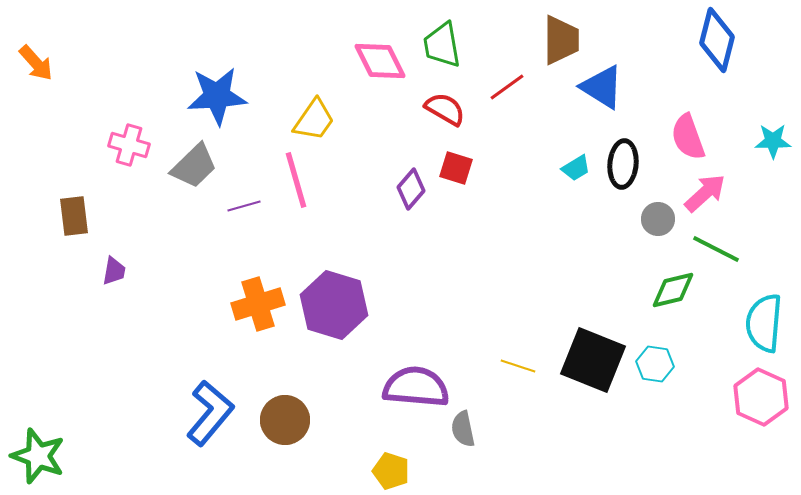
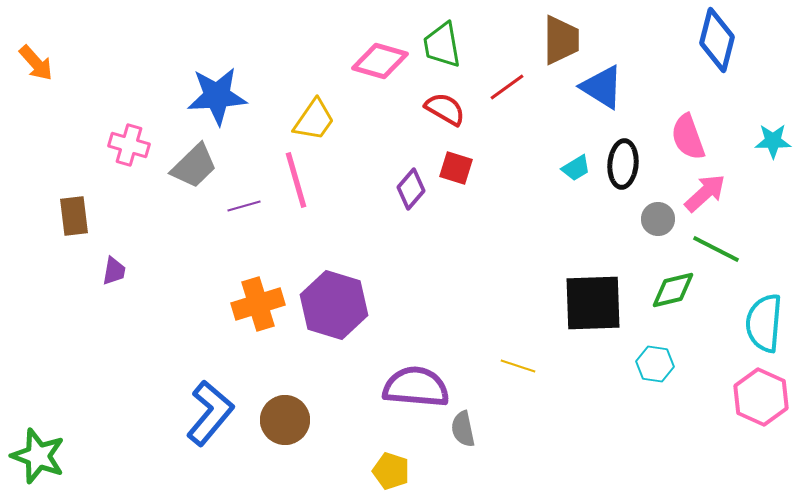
pink diamond: rotated 48 degrees counterclockwise
black square: moved 57 px up; rotated 24 degrees counterclockwise
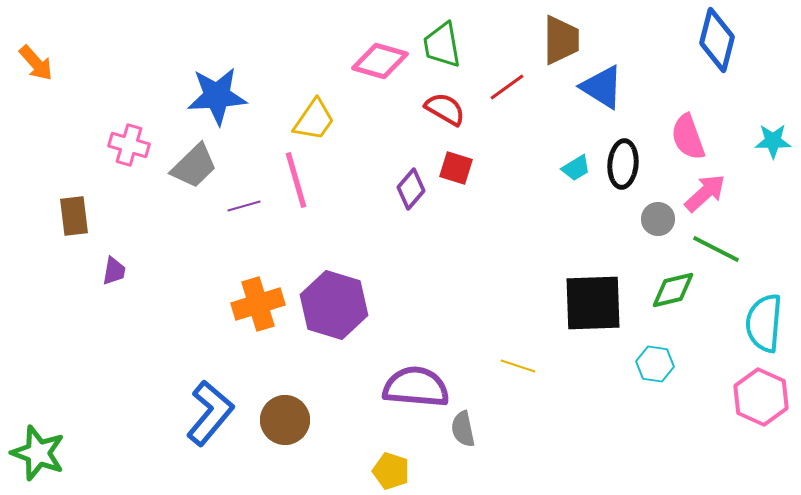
green star: moved 3 px up
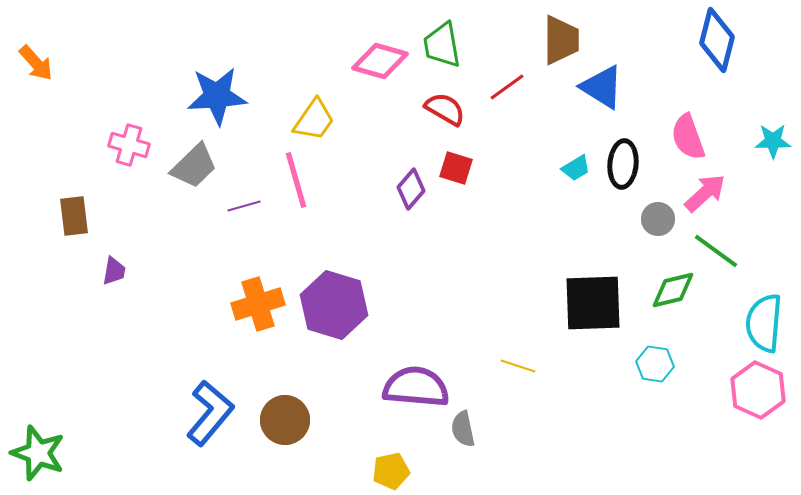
green line: moved 2 px down; rotated 9 degrees clockwise
pink hexagon: moved 3 px left, 7 px up
yellow pentagon: rotated 30 degrees counterclockwise
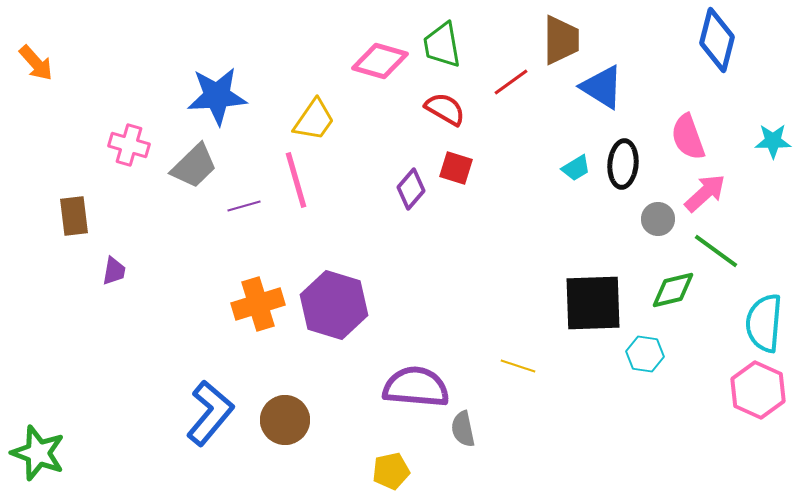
red line: moved 4 px right, 5 px up
cyan hexagon: moved 10 px left, 10 px up
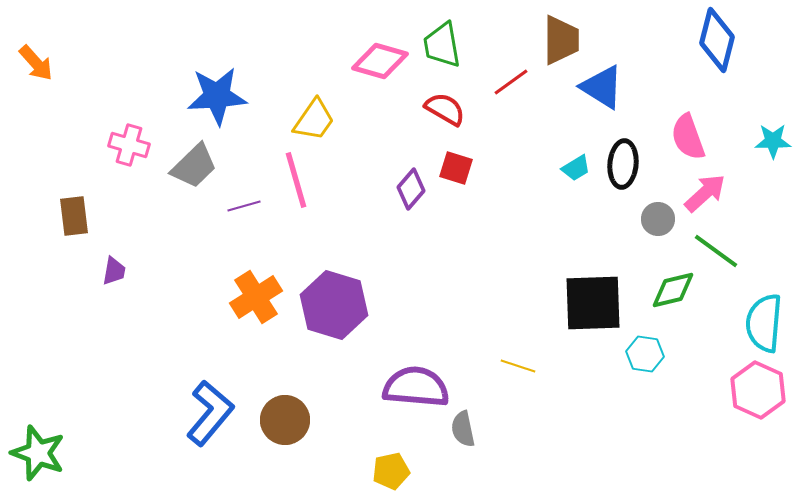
orange cross: moved 2 px left, 7 px up; rotated 15 degrees counterclockwise
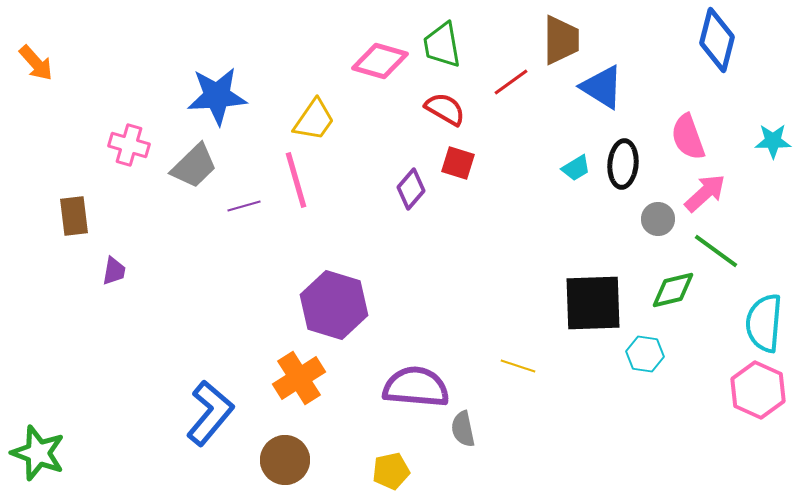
red square: moved 2 px right, 5 px up
orange cross: moved 43 px right, 81 px down
brown circle: moved 40 px down
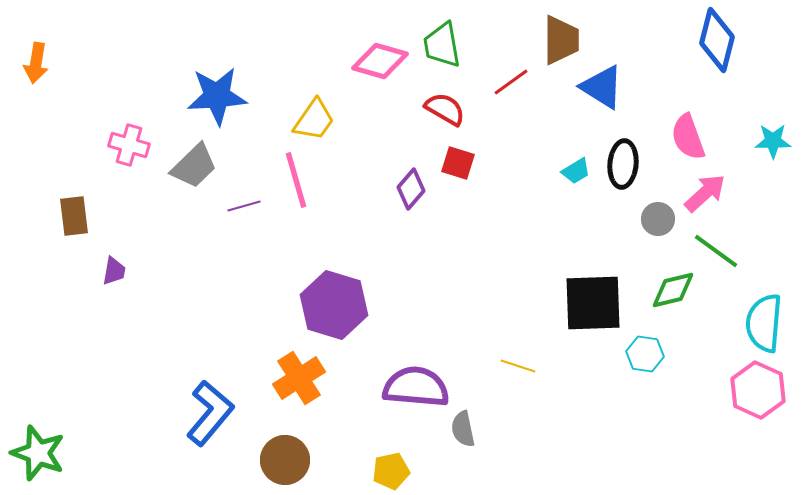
orange arrow: rotated 51 degrees clockwise
cyan trapezoid: moved 3 px down
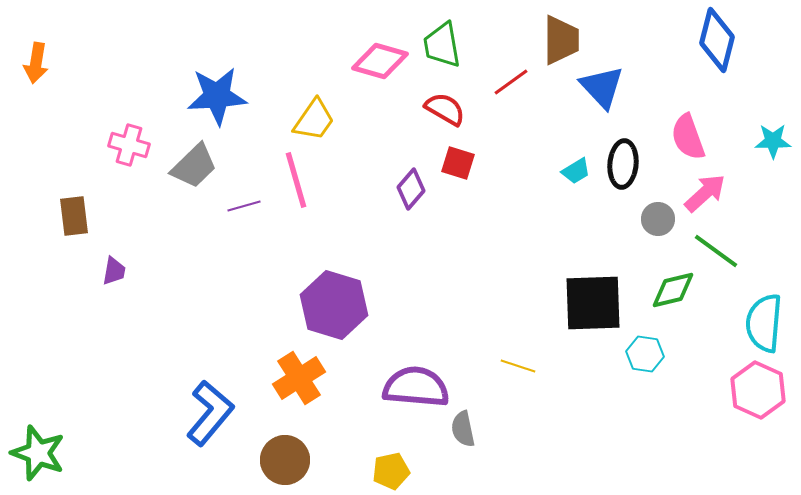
blue triangle: rotated 15 degrees clockwise
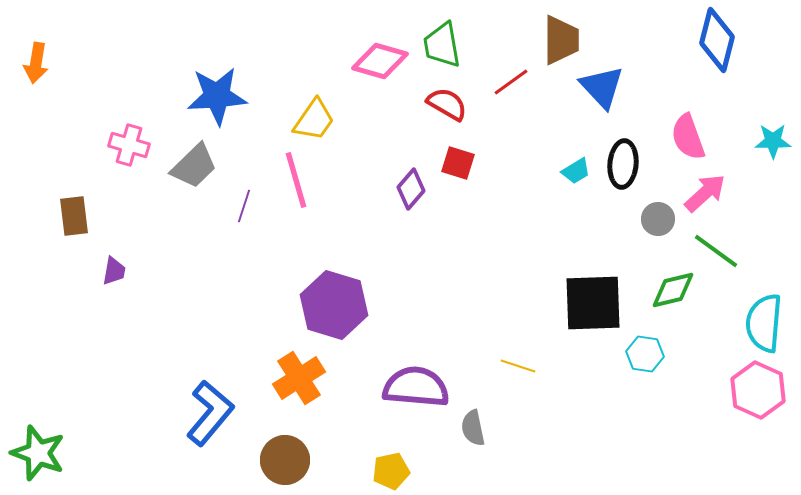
red semicircle: moved 2 px right, 5 px up
purple line: rotated 56 degrees counterclockwise
gray semicircle: moved 10 px right, 1 px up
